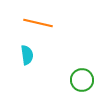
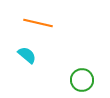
cyan semicircle: rotated 42 degrees counterclockwise
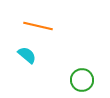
orange line: moved 3 px down
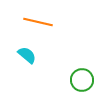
orange line: moved 4 px up
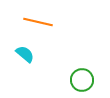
cyan semicircle: moved 2 px left, 1 px up
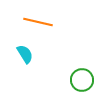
cyan semicircle: rotated 18 degrees clockwise
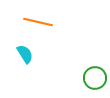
green circle: moved 13 px right, 2 px up
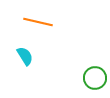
cyan semicircle: moved 2 px down
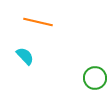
cyan semicircle: rotated 12 degrees counterclockwise
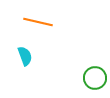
cyan semicircle: rotated 24 degrees clockwise
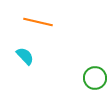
cyan semicircle: rotated 24 degrees counterclockwise
